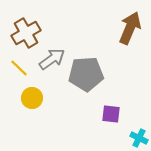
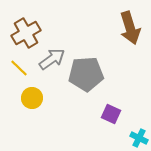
brown arrow: rotated 140 degrees clockwise
purple square: rotated 18 degrees clockwise
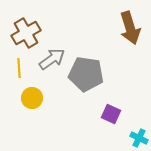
yellow line: rotated 42 degrees clockwise
gray pentagon: rotated 12 degrees clockwise
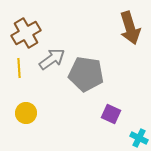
yellow circle: moved 6 px left, 15 px down
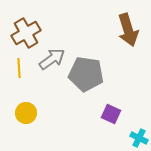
brown arrow: moved 2 px left, 2 px down
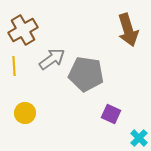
brown cross: moved 3 px left, 3 px up
yellow line: moved 5 px left, 2 px up
yellow circle: moved 1 px left
cyan cross: rotated 18 degrees clockwise
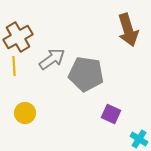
brown cross: moved 5 px left, 7 px down
cyan cross: moved 1 px down; rotated 12 degrees counterclockwise
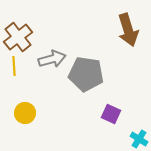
brown cross: rotated 8 degrees counterclockwise
gray arrow: rotated 20 degrees clockwise
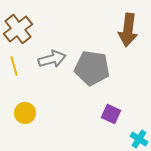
brown arrow: rotated 24 degrees clockwise
brown cross: moved 8 px up
yellow line: rotated 12 degrees counterclockwise
gray pentagon: moved 6 px right, 6 px up
